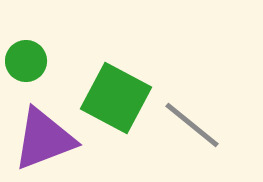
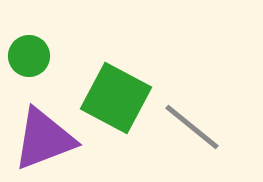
green circle: moved 3 px right, 5 px up
gray line: moved 2 px down
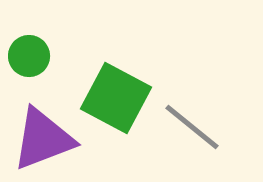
purple triangle: moved 1 px left
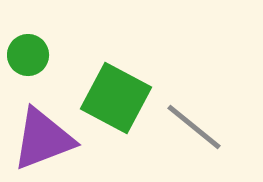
green circle: moved 1 px left, 1 px up
gray line: moved 2 px right
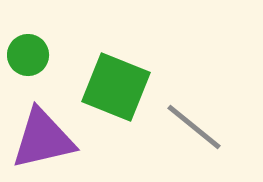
green square: moved 11 px up; rotated 6 degrees counterclockwise
purple triangle: rotated 8 degrees clockwise
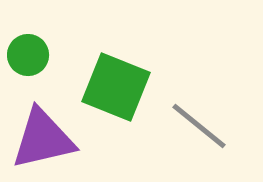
gray line: moved 5 px right, 1 px up
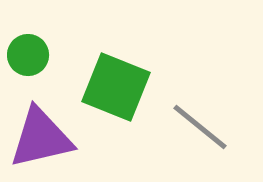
gray line: moved 1 px right, 1 px down
purple triangle: moved 2 px left, 1 px up
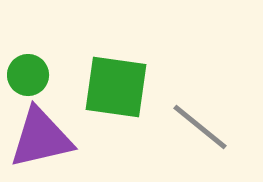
green circle: moved 20 px down
green square: rotated 14 degrees counterclockwise
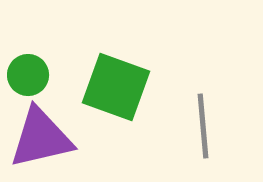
green square: rotated 12 degrees clockwise
gray line: moved 3 px right, 1 px up; rotated 46 degrees clockwise
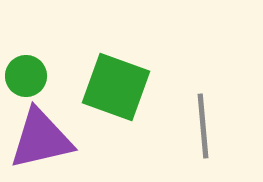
green circle: moved 2 px left, 1 px down
purple triangle: moved 1 px down
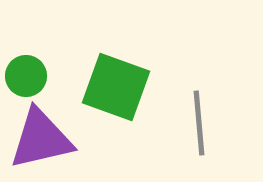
gray line: moved 4 px left, 3 px up
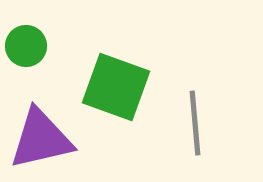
green circle: moved 30 px up
gray line: moved 4 px left
